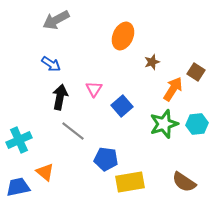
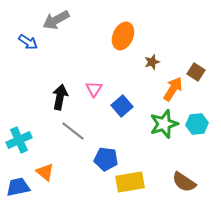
blue arrow: moved 23 px left, 22 px up
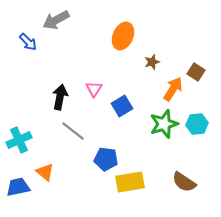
blue arrow: rotated 12 degrees clockwise
blue square: rotated 10 degrees clockwise
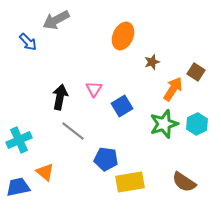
cyan hexagon: rotated 20 degrees counterclockwise
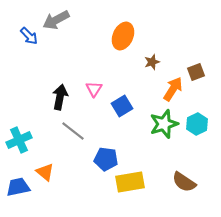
blue arrow: moved 1 px right, 6 px up
brown square: rotated 36 degrees clockwise
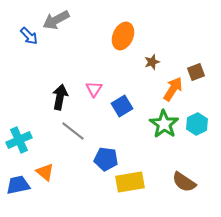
green star: rotated 20 degrees counterclockwise
blue trapezoid: moved 2 px up
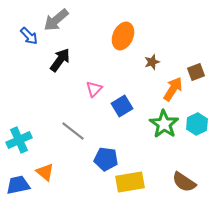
gray arrow: rotated 12 degrees counterclockwise
pink triangle: rotated 12 degrees clockwise
black arrow: moved 37 px up; rotated 25 degrees clockwise
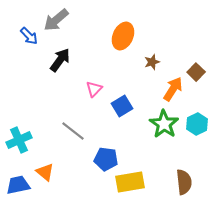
brown square: rotated 24 degrees counterclockwise
brown semicircle: rotated 130 degrees counterclockwise
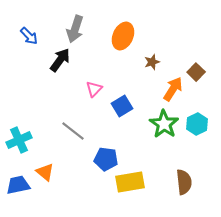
gray arrow: moved 19 px right, 9 px down; rotated 32 degrees counterclockwise
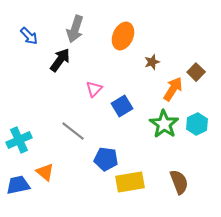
brown semicircle: moved 5 px left; rotated 15 degrees counterclockwise
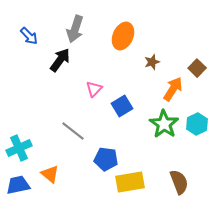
brown square: moved 1 px right, 4 px up
cyan cross: moved 8 px down
orange triangle: moved 5 px right, 2 px down
